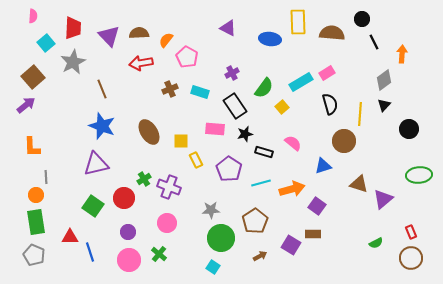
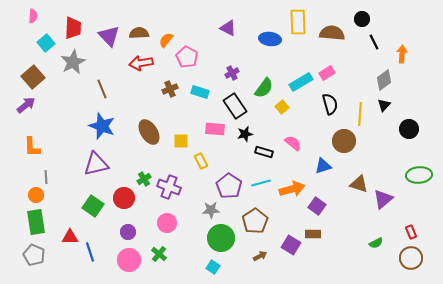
yellow rectangle at (196, 160): moved 5 px right, 1 px down
purple pentagon at (229, 169): moved 17 px down
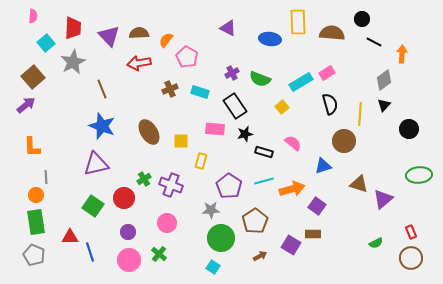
black line at (374, 42): rotated 35 degrees counterclockwise
red arrow at (141, 63): moved 2 px left
green semicircle at (264, 88): moved 4 px left, 9 px up; rotated 75 degrees clockwise
yellow rectangle at (201, 161): rotated 42 degrees clockwise
cyan line at (261, 183): moved 3 px right, 2 px up
purple cross at (169, 187): moved 2 px right, 2 px up
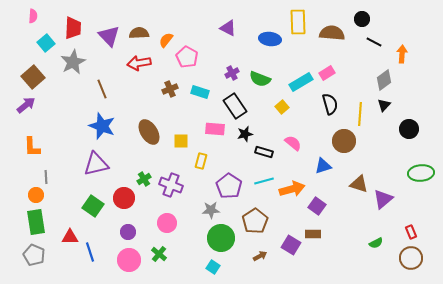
green ellipse at (419, 175): moved 2 px right, 2 px up
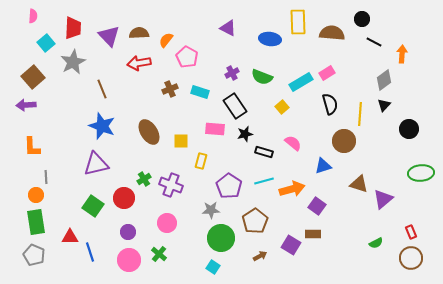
green semicircle at (260, 79): moved 2 px right, 2 px up
purple arrow at (26, 105): rotated 144 degrees counterclockwise
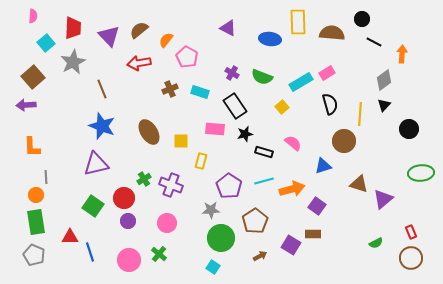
brown semicircle at (139, 33): moved 3 px up; rotated 36 degrees counterclockwise
purple cross at (232, 73): rotated 32 degrees counterclockwise
purple circle at (128, 232): moved 11 px up
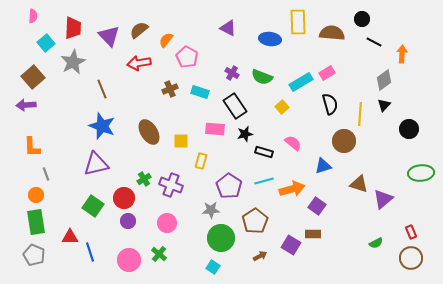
gray line at (46, 177): moved 3 px up; rotated 16 degrees counterclockwise
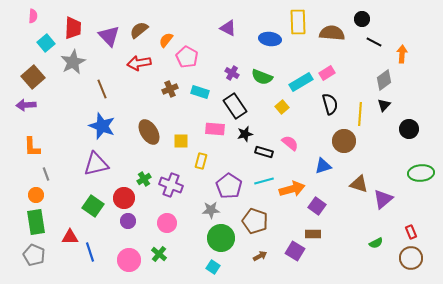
pink semicircle at (293, 143): moved 3 px left
brown pentagon at (255, 221): rotated 20 degrees counterclockwise
purple square at (291, 245): moved 4 px right, 6 px down
